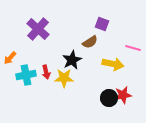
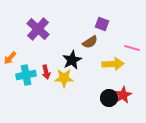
pink line: moved 1 px left
yellow arrow: rotated 15 degrees counterclockwise
red star: rotated 18 degrees counterclockwise
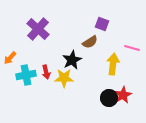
yellow arrow: rotated 80 degrees counterclockwise
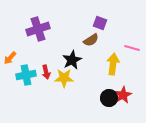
purple square: moved 2 px left, 1 px up
purple cross: rotated 30 degrees clockwise
brown semicircle: moved 1 px right, 2 px up
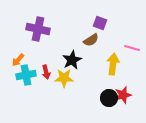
purple cross: rotated 30 degrees clockwise
orange arrow: moved 8 px right, 2 px down
red star: rotated 12 degrees clockwise
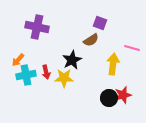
purple cross: moved 1 px left, 2 px up
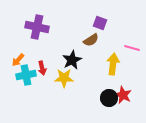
red arrow: moved 4 px left, 4 px up
red star: rotated 30 degrees counterclockwise
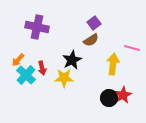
purple square: moved 6 px left; rotated 32 degrees clockwise
cyan cross: rotated 36 degrees counterclockwise
red star: rotated 18 degrees clockwise
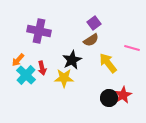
purple cross: moved 2 px right, 4 px down
yellow arrow: moved 5 px left, 1 px up; rotated 45 degrees counterclockwise
